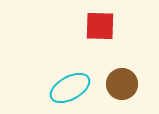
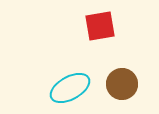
red square: rotated 12 degrees counterclockwise
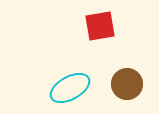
brown circle: moved 5 px right
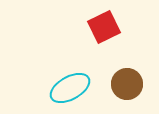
red square: moved 4 px right, 1 px down; rotated 16 degrees counterclockwise
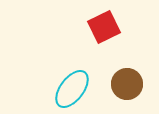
cyan ellipse: moved 2 px right, 1 px down; rotated 24 degrees counterclockwise
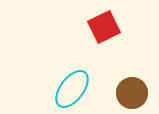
brown circle: moved 5 px right, 9 px down
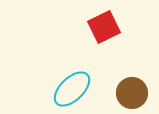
cyan ellipse: rotated 9 degrees clockwise
